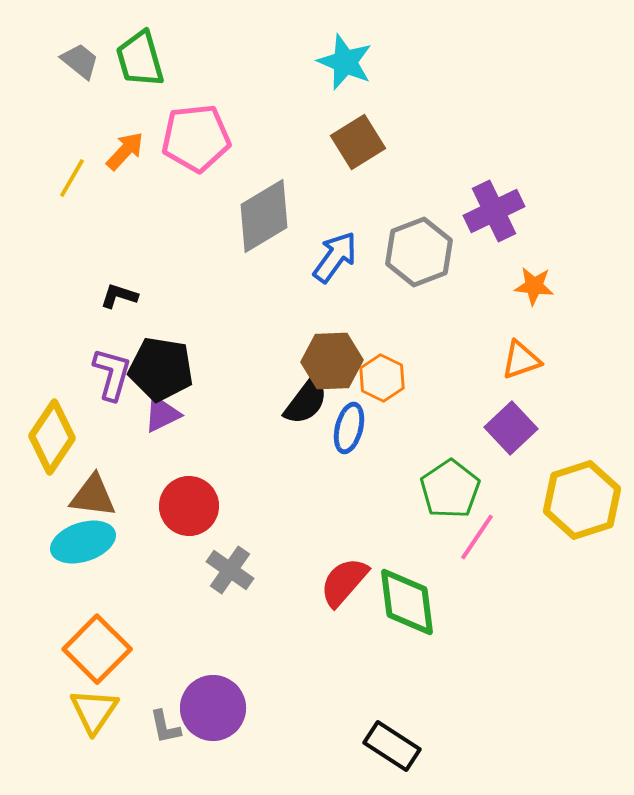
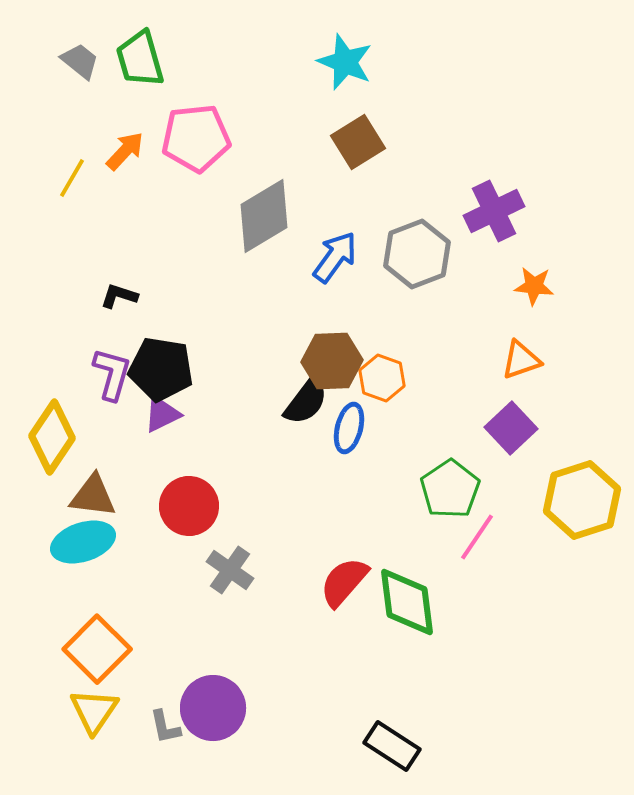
gray hexagon: moved 2 px left, 2 px down
orange hexagon: rotated 6 degrees counterclockwise
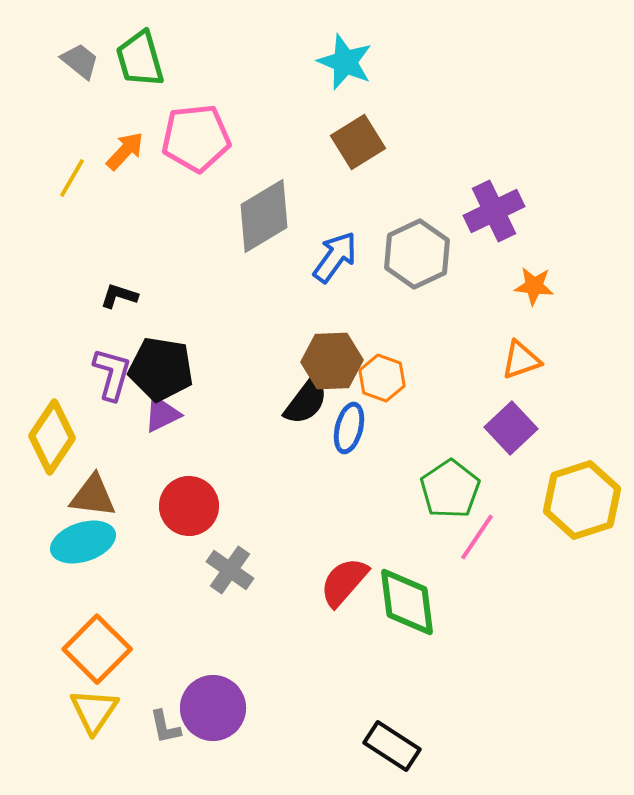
gray hexagon: rotated 4 degrees counterclockwise
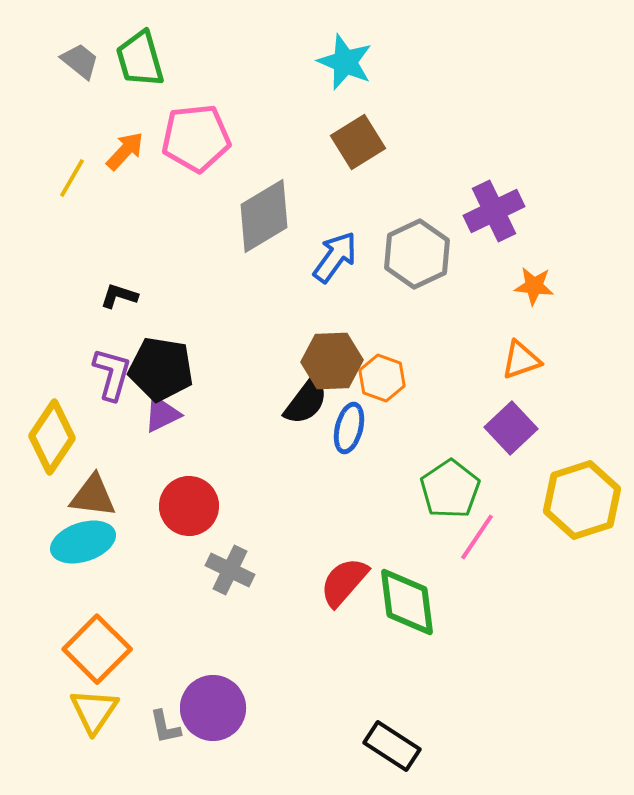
gray cross: rotated 9 degrees counterclockwise
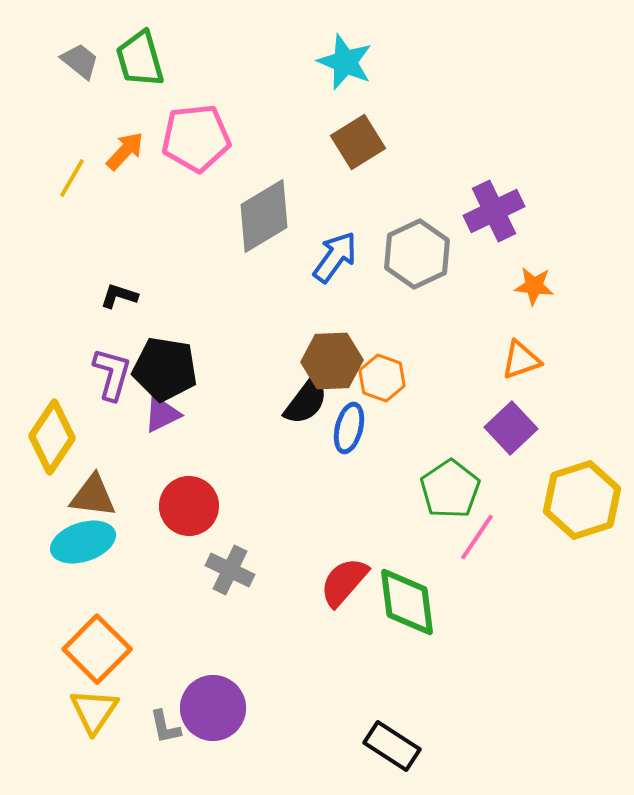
black pentagon: moved 4 px right
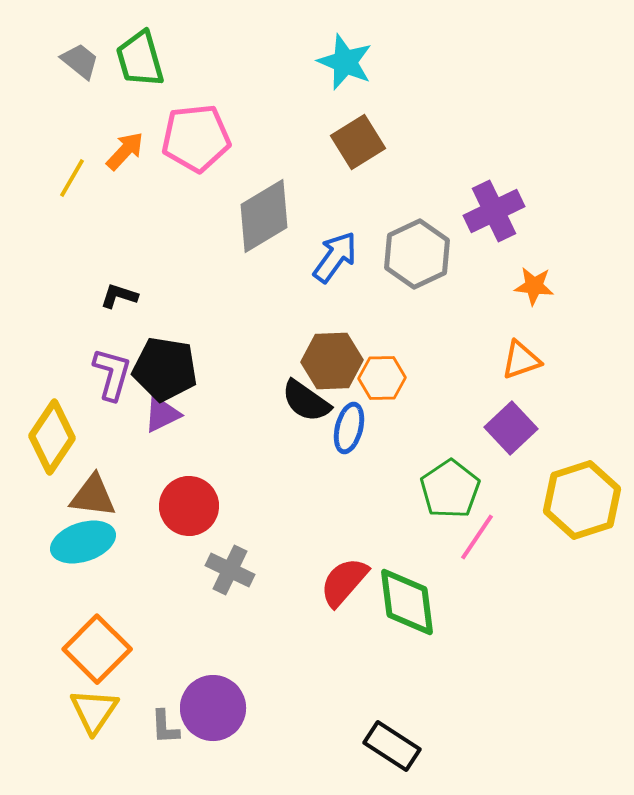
orange hexagon: rotated 21 degrees counterclockwise
black semicircle: rotated 88 degrees clockwise
gray L-shape: rotated 9 degrees clockwise
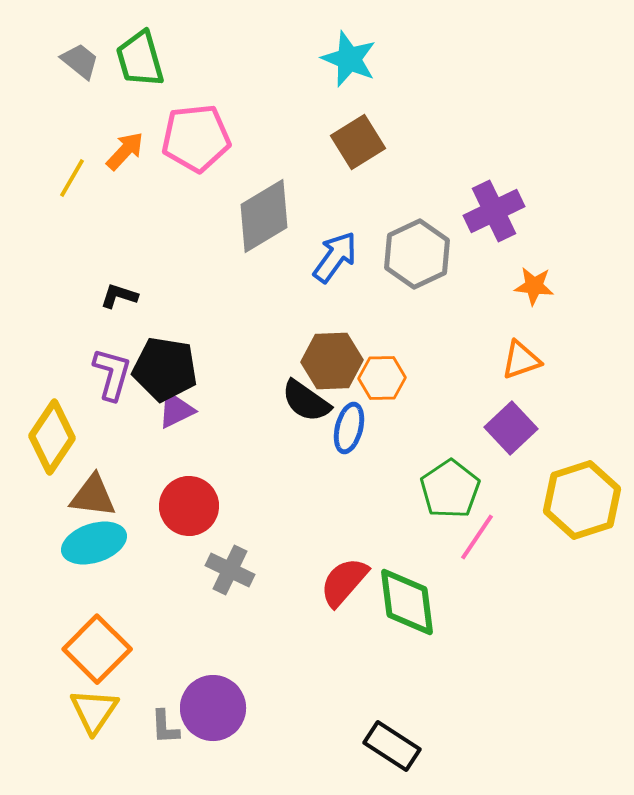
cyan star: moved 4 px right, 3 px up
purple triangle: moved 14 px right, 4 px up
cyan ellipse: moved 11 px right, 1 px down
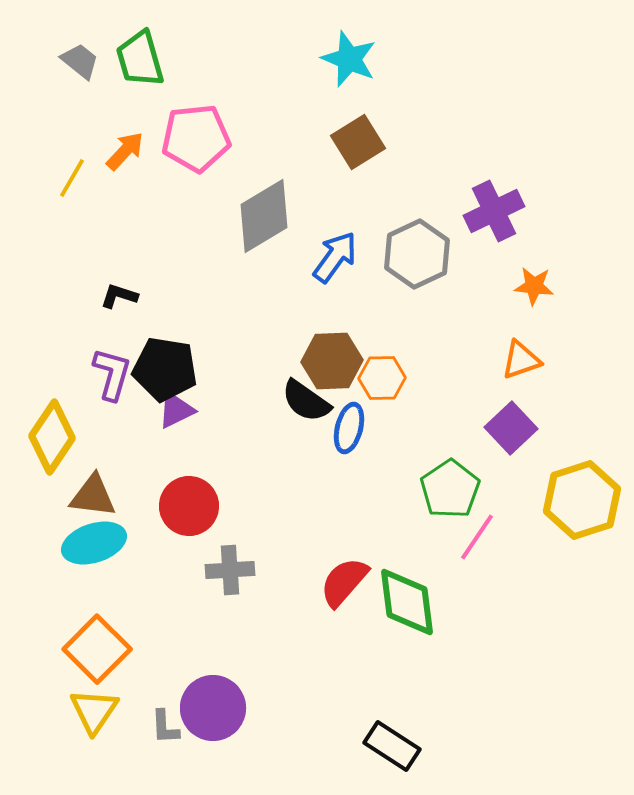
gray cross: rotated 30 degrees counterclockwise
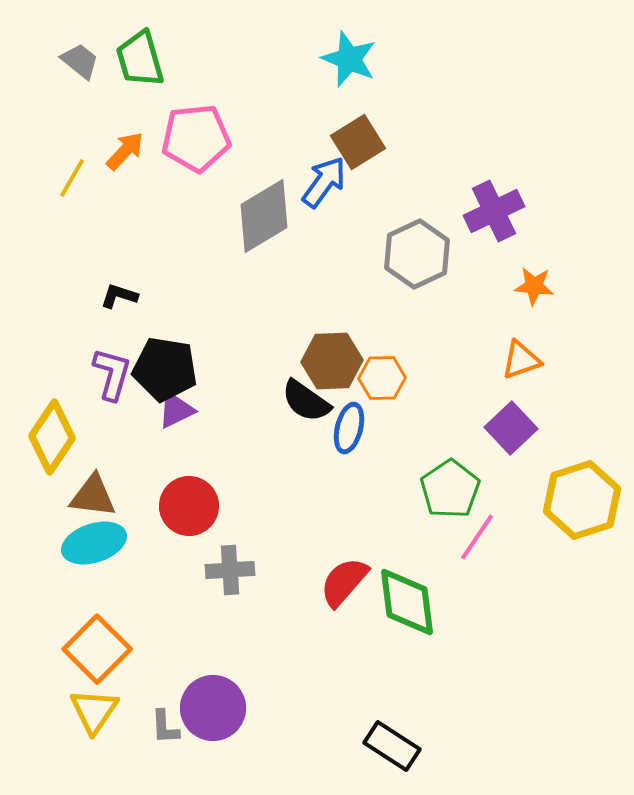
blue arrow: moved 11 px left, 75 px up
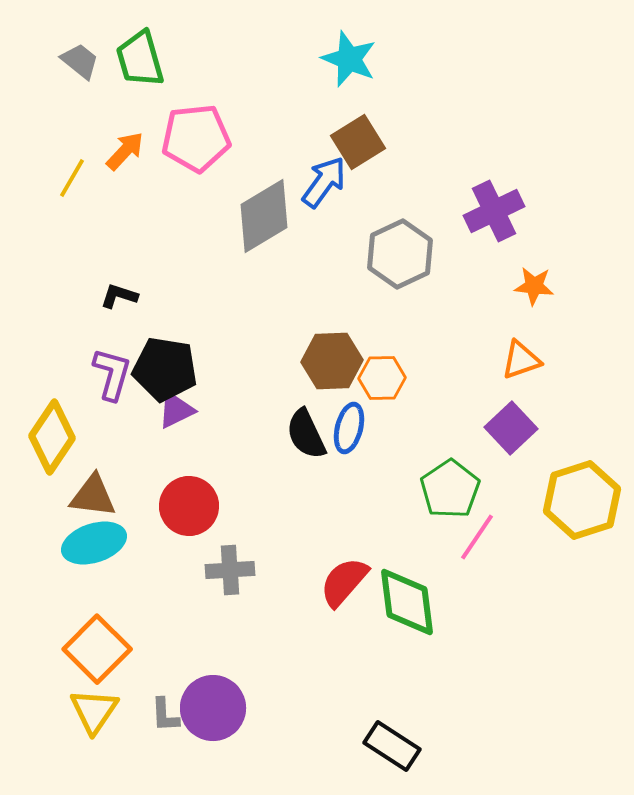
gray hexagon: moved 17 px left
black semicircle: moved 33 px down; rotated 30 degrees clockwise
gray L-shape: moved 12 px up
